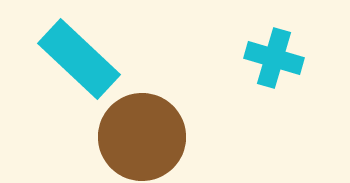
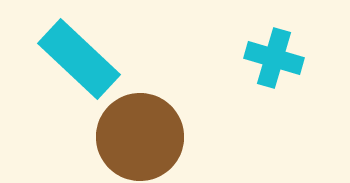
brown circle: moved 2 px left
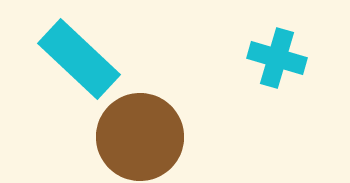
cyan cross: moved 3 px right
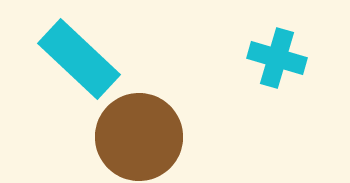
brown circle: moved 1 px left
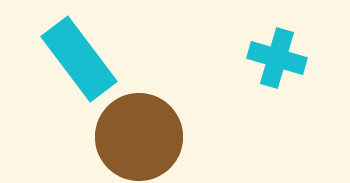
cyan rectangle: rotated 10 degrees clockwise
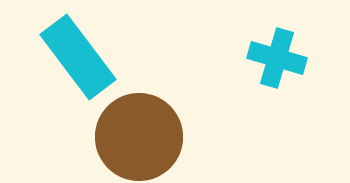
cyan rectangle: moved 1 px left, 2 px up
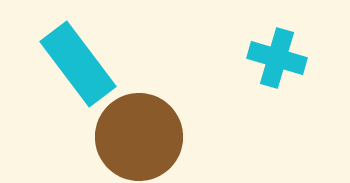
cyan rectangle: moved 7 px down
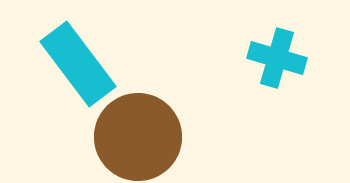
brown circle: moved 1 px left
